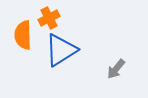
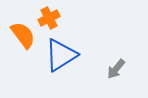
orange semicircle: rotated 144 degrees clockwise
blue triangle: moved 5 px down
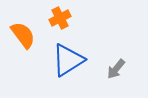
orange cross: moved 11 px right
blue triangle: moved 7 px right, 5 px down
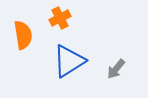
orange semicircle: rotated 28 degrees clockwise
blue triangle: moved 1 px right, 1 px down
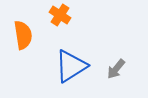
orange cross: moved 3 px up; rotated 30 degrees counterclockwise
blue triangle: moved 2 px right, 5 px down
